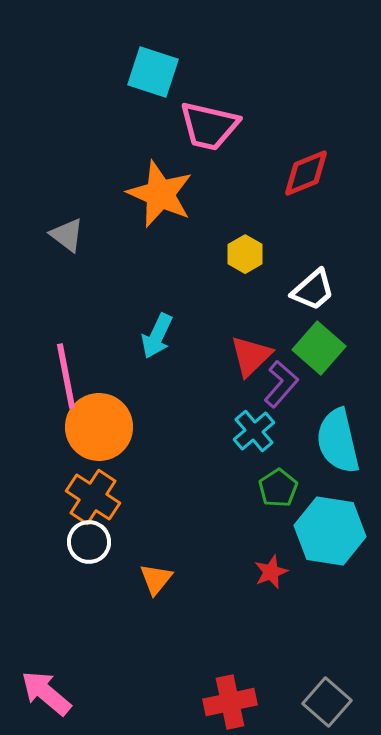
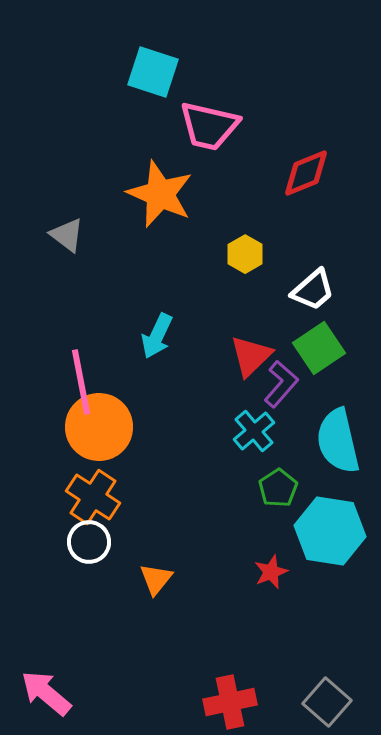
green square: rotated 15 degrees clockwise
pink line: moved 15 px right, 6 px down
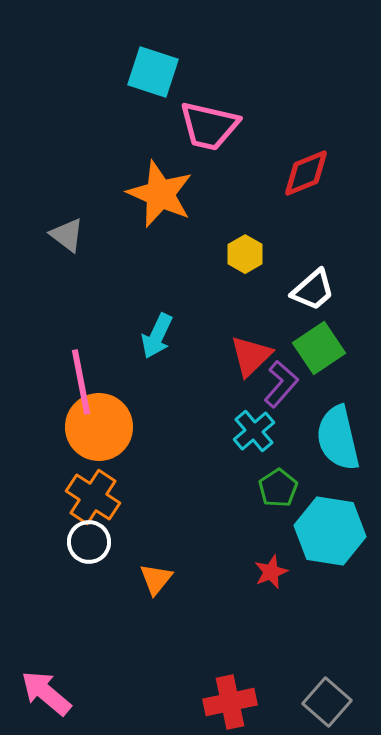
cyan semicircle: moved 3 px up
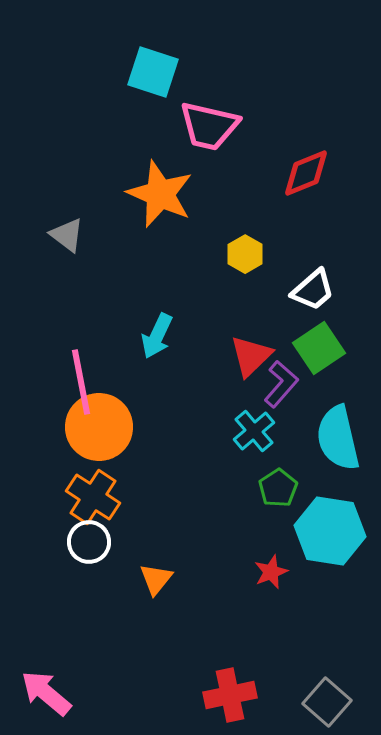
red cross: moved 7 px up
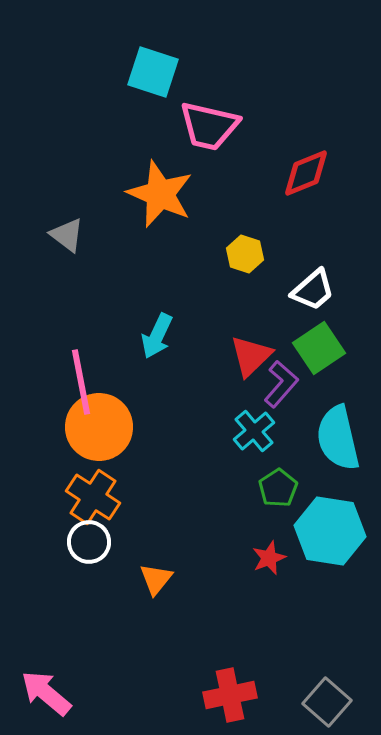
yellow hexagon: rotated 12 degrees counterclockwise
red star: moved 2 px left, 14 px up
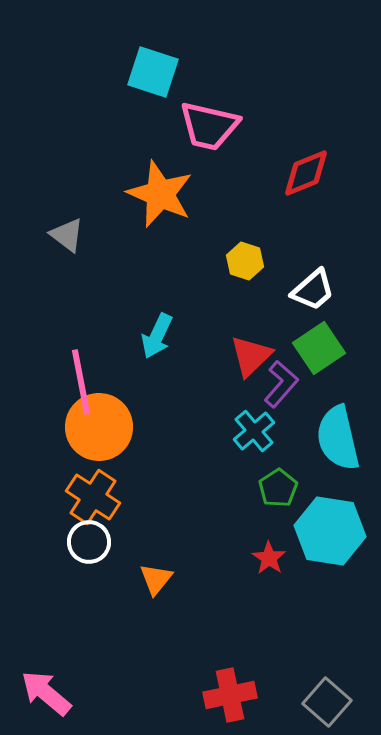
yellow hexagon: moved 7 px down
red star: rotated 16 degrees counterclockwise
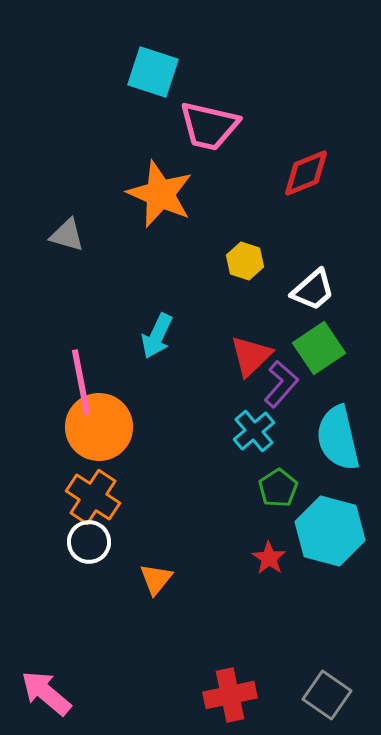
gray triangle: rotated 21 degrees counterclockwise
cyan hexagon: rotated 6 degrees clockwise
gray square: moved 7 px up; rotated 6 degrees counterclockwise
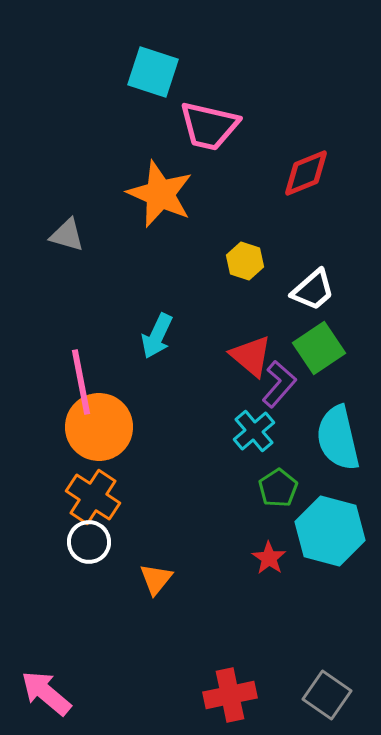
red triangle: rotated 36 degrees counterclockwise
purple L-shape: moved 2 px left
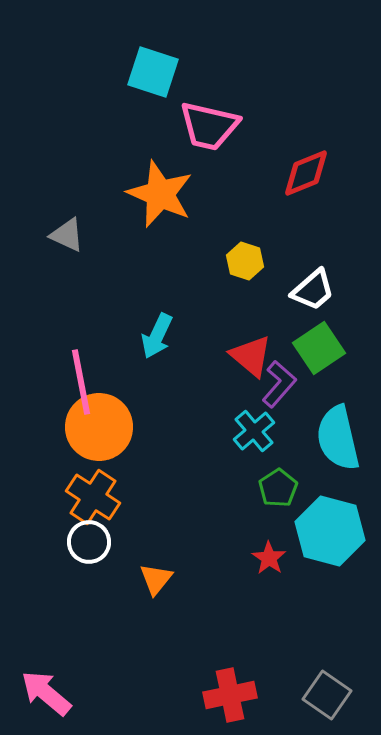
gray triangle: rotated 9 degrees clockwise
